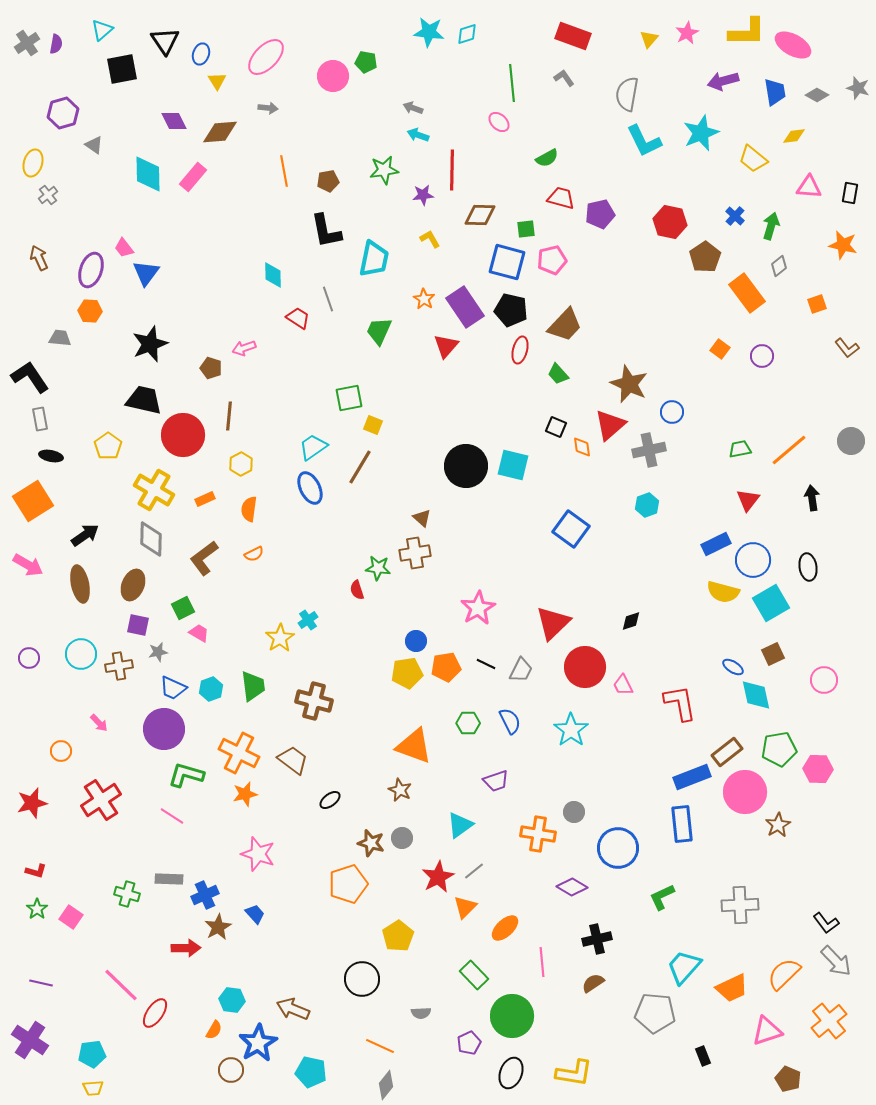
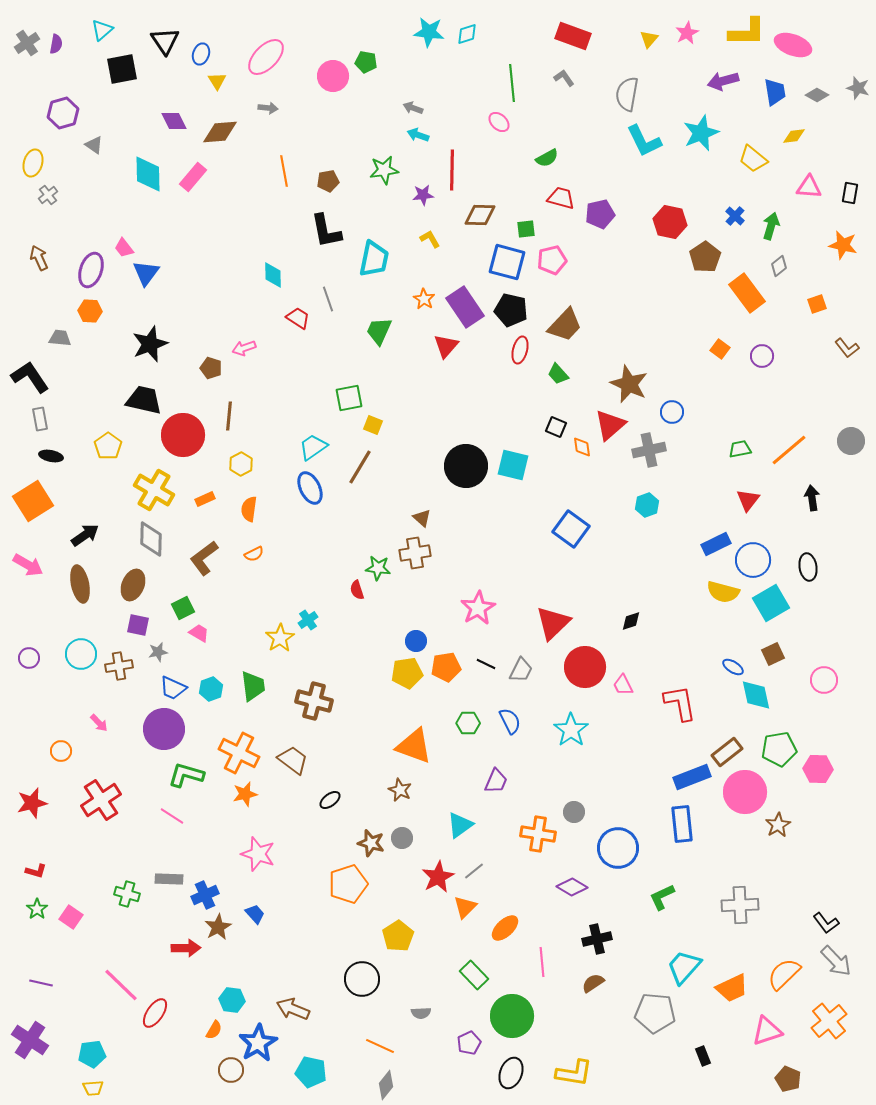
pink ellipse at (793, 45): rotated 9 degrees counterclockwise
purple trapezoid at (496, 781): rotated 48 degrees counterclockwise
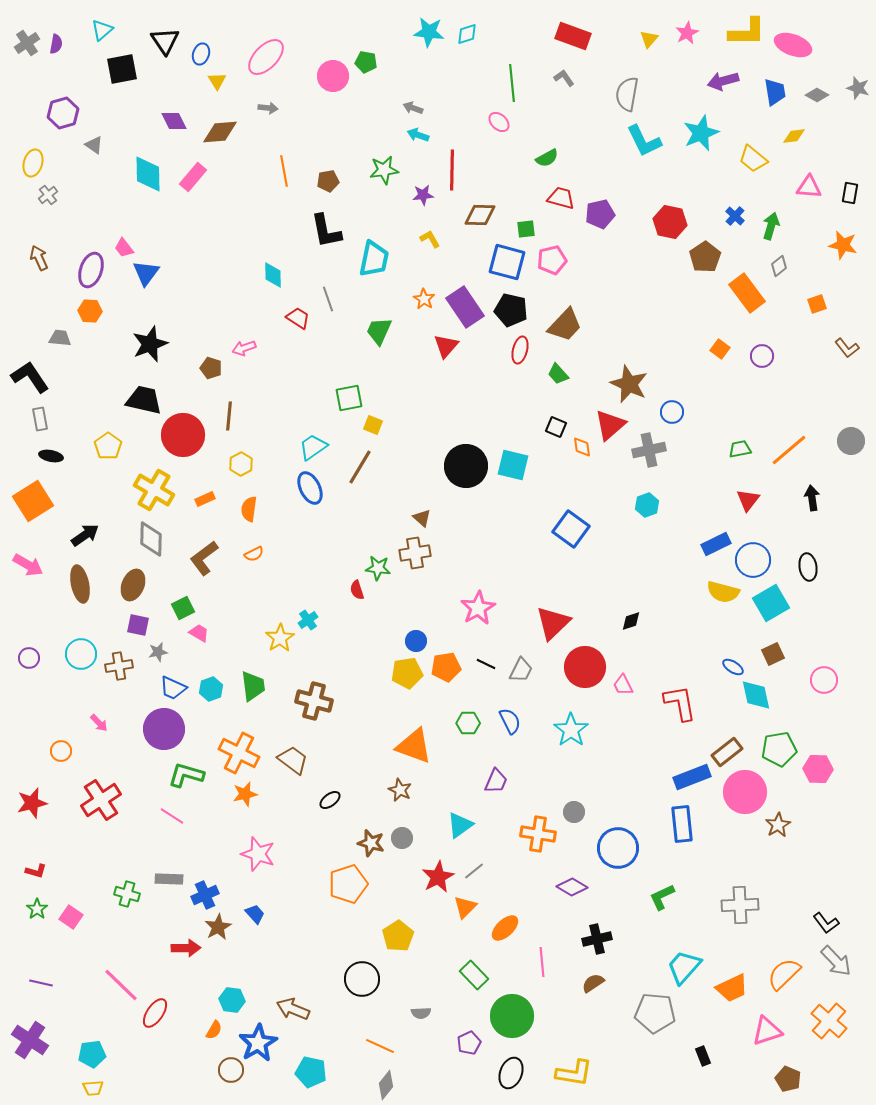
orange cross at (829, 1021): rotated 9 degrees counterclockwise
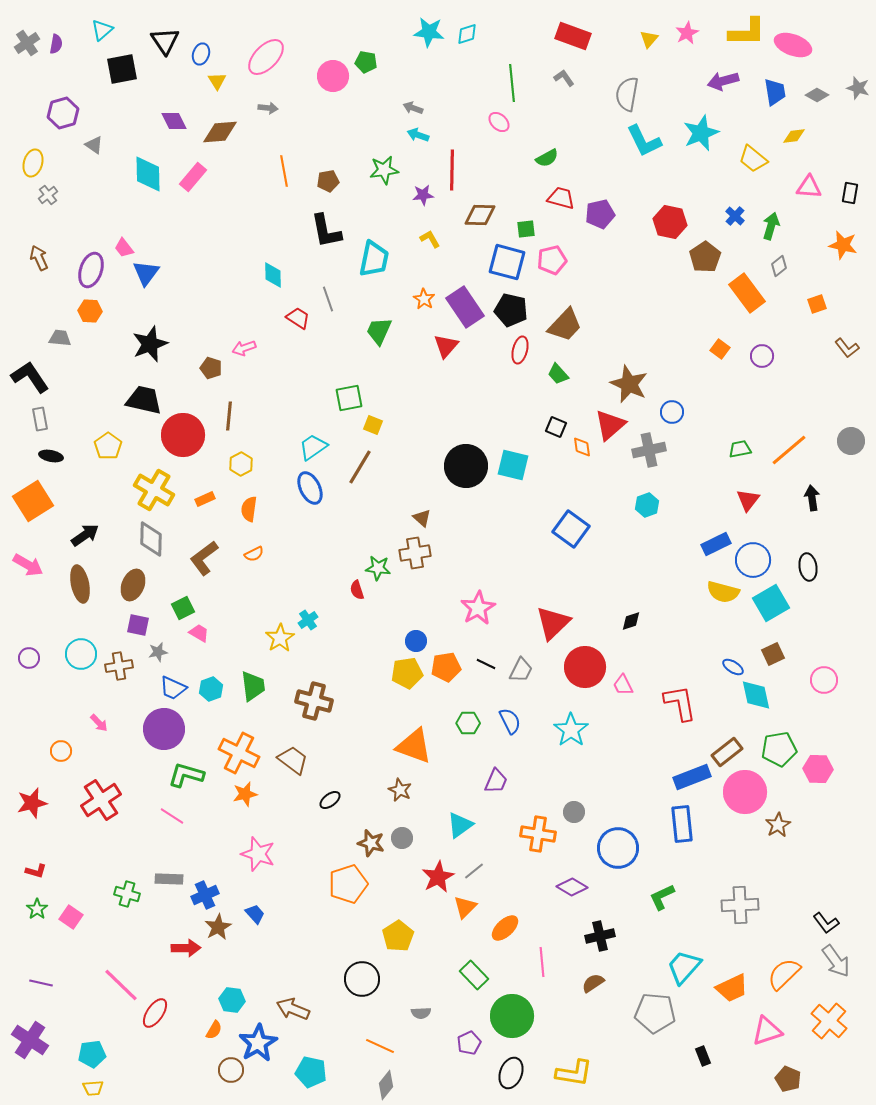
black cross at (597, 939): moved 3 px right, 3 px up
gray arrow at (836, 961): rotated 8 degrees clockwise
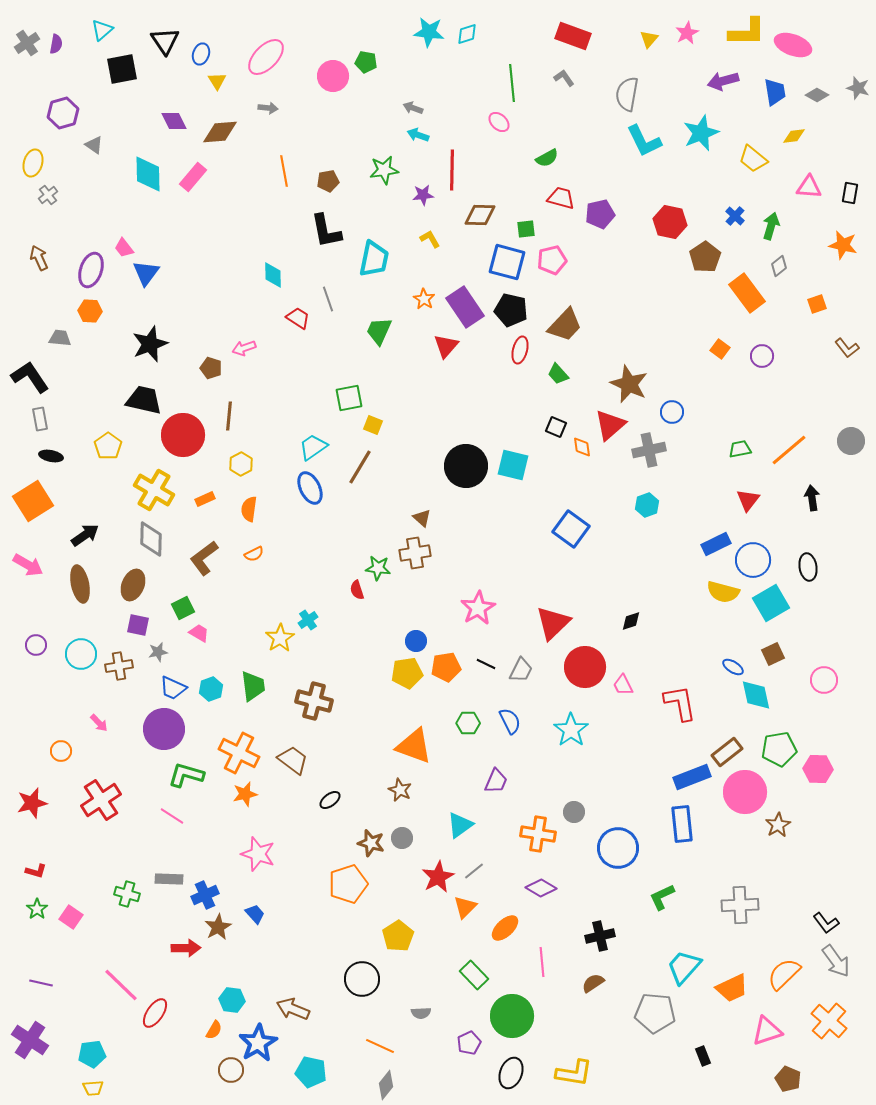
purple circle at (29, 658): moved 7 px right, 13 px up
purple diamond at (572, 887): moved 31 px left, 1 px down
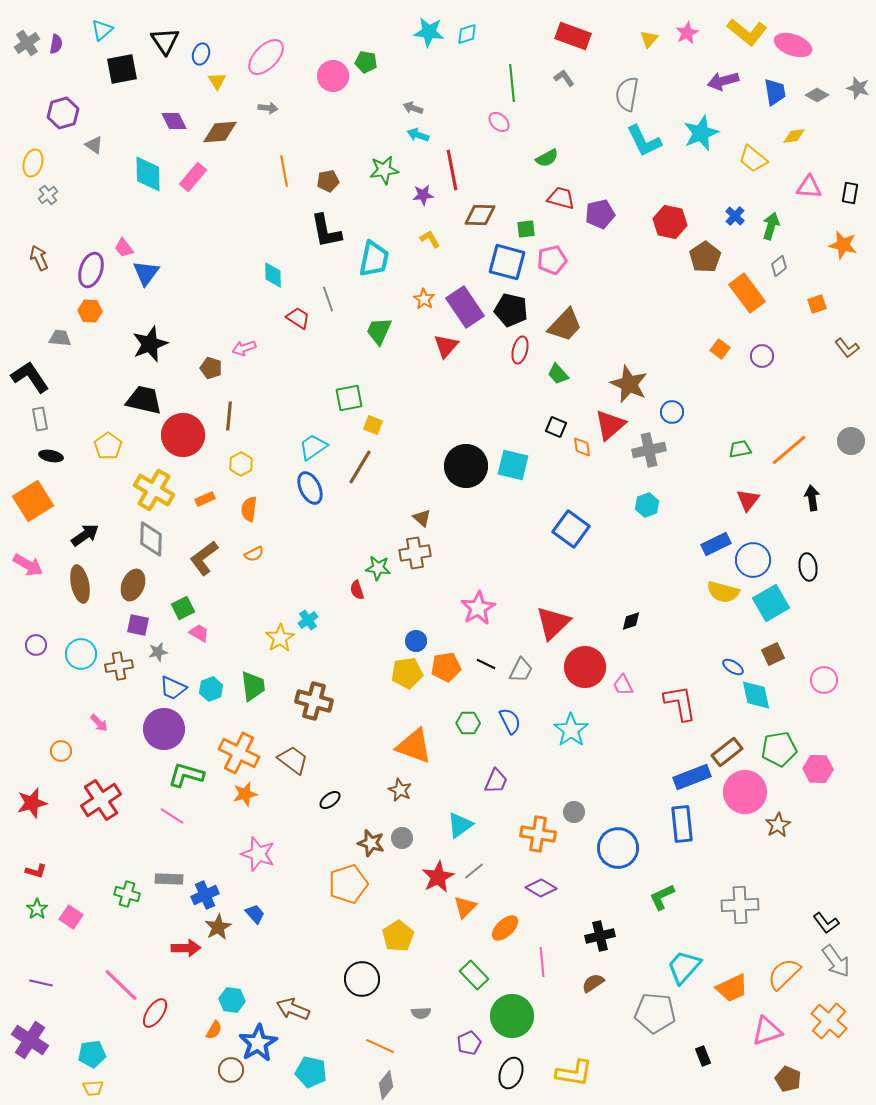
yellow L-shape at (747, 32): rotated 39 degrees clockwise
red line at (452, 170): rotated 12 degrees counterclockwise
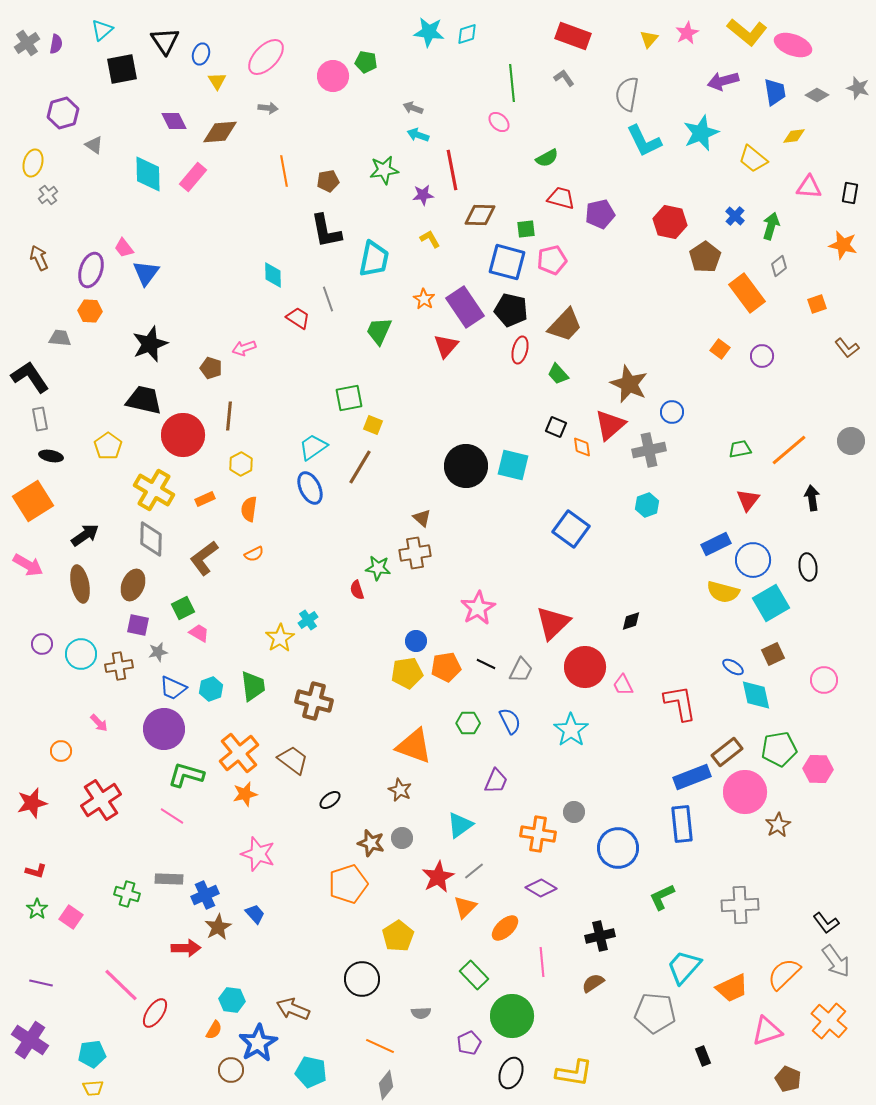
purple circle at (36, 645): moved 6 px right, 1 px up
orange cross at (239, 753): rotated 24 degrees clockwise
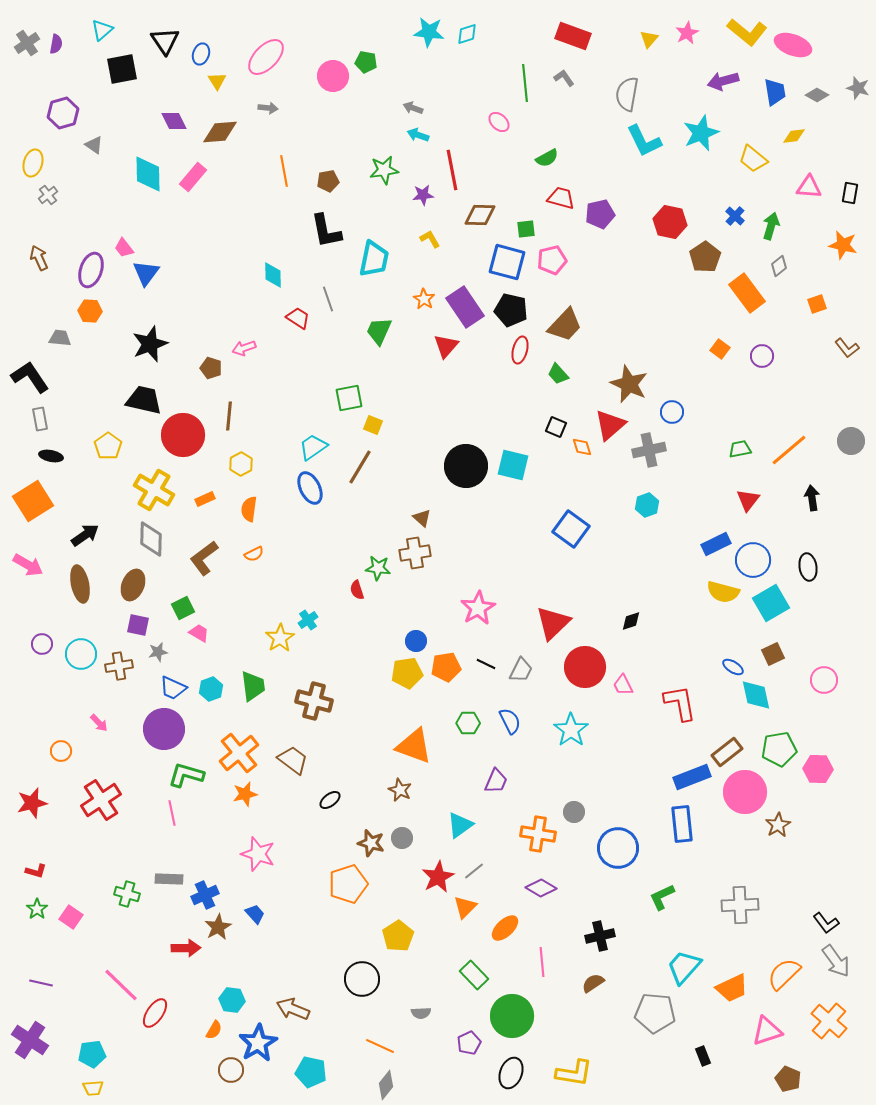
green line at (512, 83): moved 13 px right
orange diamond at (582, 447): rotated 10 degrees counterclockwise
pink line at (172, 816): moved 3 px up; rotated 45 degrees clockwise
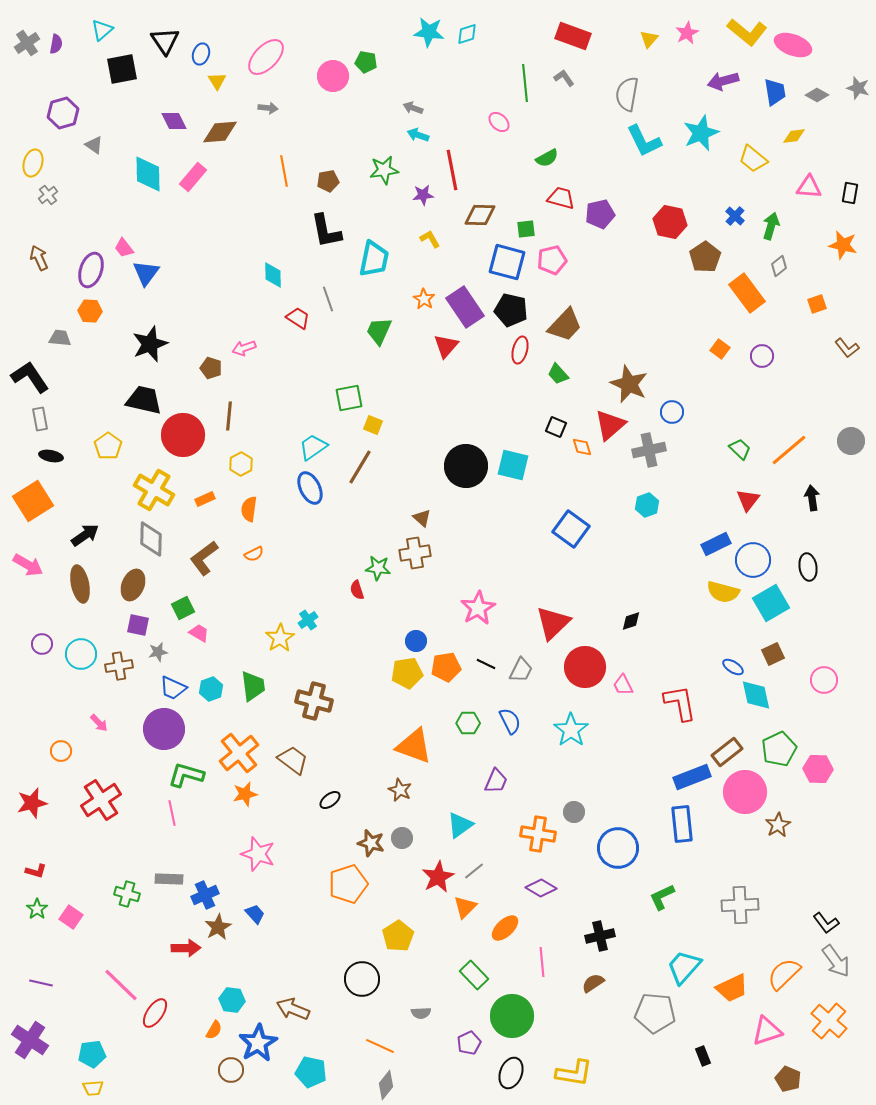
green trapezoid at (740, 449): rotated 55 degrees clockwise
green pentagon at (779, 749): rotated 16 degrees counterclockwise
